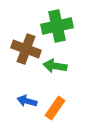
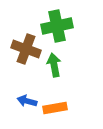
green arrow: moved 1 px left, 1 px up; rotated 70 degrees clockwise
orange rectangle: rotated 45 degrees clockwise
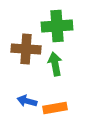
green cross: rotated 8 degrees clockwise
brown cross: rotated 16 degrees counterclockwise
green arrow: moved 1 px right, 1 px up
